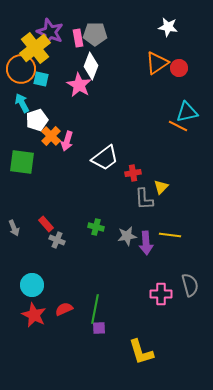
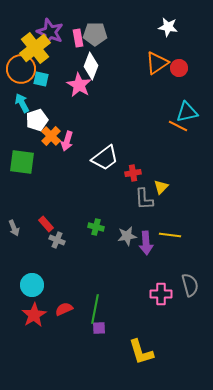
red star: rotated 15 degrees clockwise
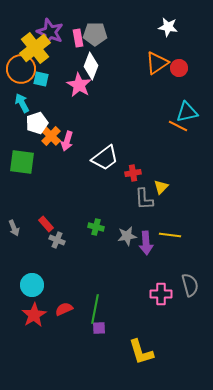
white pentagon: moved 3 px down
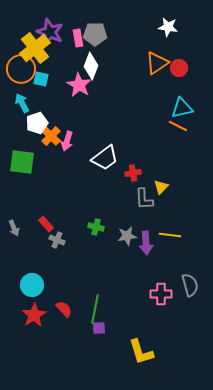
cyan triangle: moved 5 px left, 4 px up
red semicircle: rotated 72 degrees clockwise
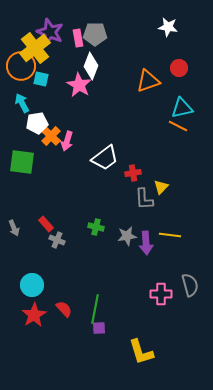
orange triangle: moved 9 px left, 18 px down; rotated 15 degrees clockwise
orange circle: moved 3 px up
white pentagon: rotated 10 degrees clockwise
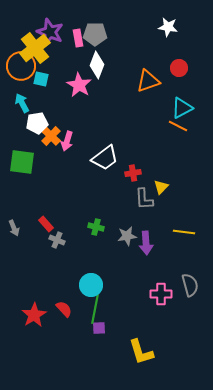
white diamond: moved 6 px right, 1 px up
cyan triangle: rotated 15 degrees counterclockwise
yellow line: moved 14 px right, 3 px up
cyan circle: moved 59 px right
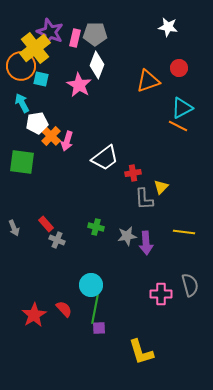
pink rectangle: moved 3 px left; rotated 24 degrees clockwise
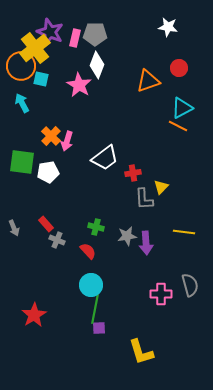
white pentagon: moved 11 px right, 49 px down
red semicircle: moved 24 px right, 58 px up
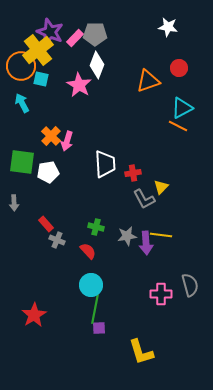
pink rectangle: rotated 30 degrees clockwise
yellow cross: moved 3 px right, 2 px down
white trapezoid: moved 6 px down; rotated 56 degrees counterclockwise
gray L-shape: rotated 25 degrees counterclockwise
gray arrow: moved 25 px up; rotated 21 degrees clockwise
yellow line: moved 23 px left, 3 px down
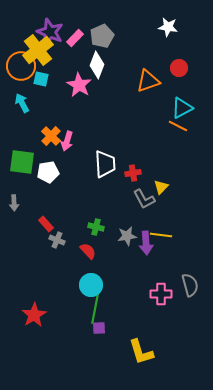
gray pentagon: moved 7 px right, 2 px down; rotated 25 degrees counterclockwise
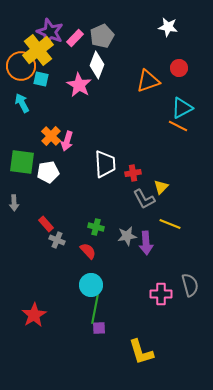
yellow line: moved 9 px right, 11 px up; rotated 15 degrees clockwise
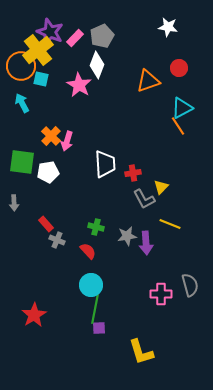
orange line: rotated 30 degrees clockwise
